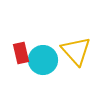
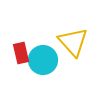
yellow triangle: moved 3 px left, 9 px up
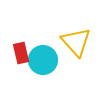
yellow triangle: moved 3 px right
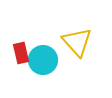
yellow triangle: moved 1 px right
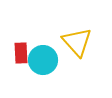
red rectangle: rotated 10 degrees clockwise
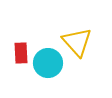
cyan circle: moved 5 px right, 3 px down
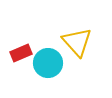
red rectangle: rotated 70 degrees clockwise
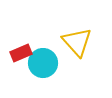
cyan circle: moved 5 px left
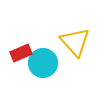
yellow triangle: moved 2 px left
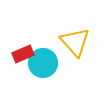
red rectangle: moved 2 px right, 1 px down
